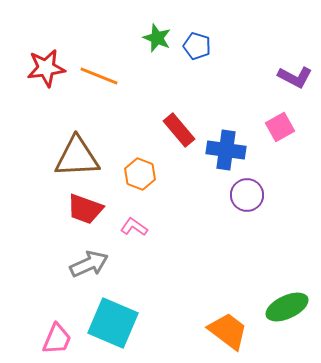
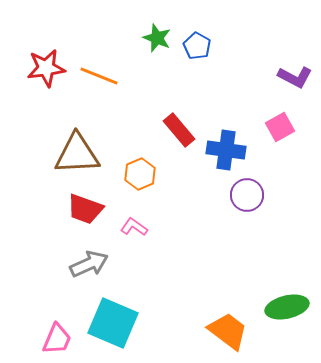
blue pentagon: rotated 12 degrees clockwise
brown triangle: moved 3 px up
orange hexagon: rotated 16 degrees clockwise
green ellipse: rotated 12 degrees clockwise
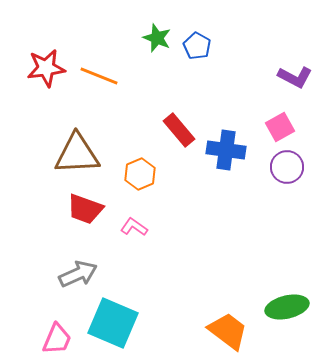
purple circle: moved 40 px right, 28 px up
gray arrow: moved 11 px left, 10 px down
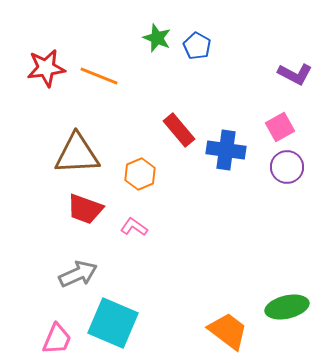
purple L-shape: moved 3 px up
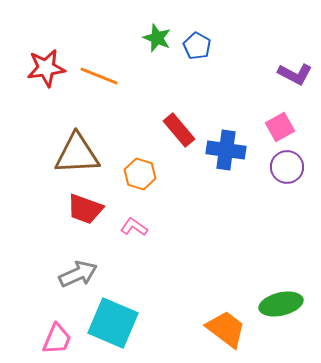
orange hexagon: rotated 20 degrees counterclockwise
green ellipse: moved 6 px left, 3 px up
orange trapezoid: moved 2 px left, 2 px up
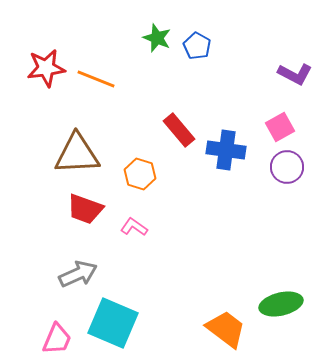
orange line: moved 3 px left, 3 px down
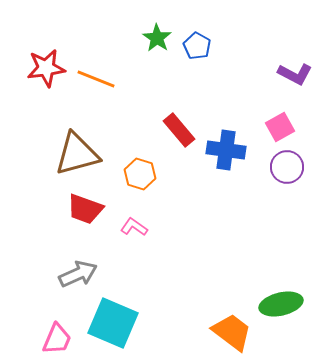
green star: rotated 12 degrees clockwise
brown triangle: rotated 12 degrees counterclockwise
orange trapezoid: moved 6 px right, 3 px down
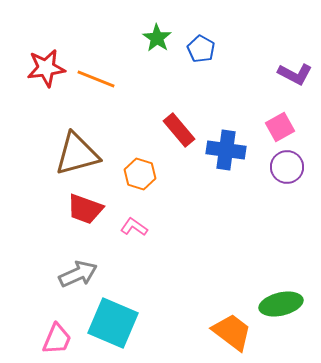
blue pentagon: moved 4 px right, 3 px down
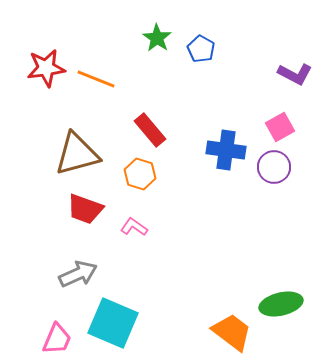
red rectangle: moved 29 px left
purple circle: moved 13 px left
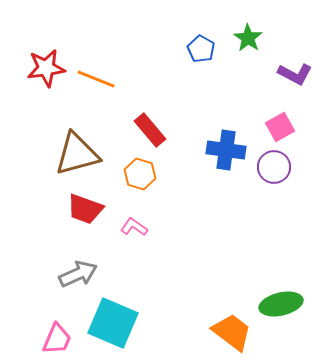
green star: moved 91 px right
